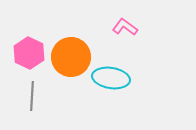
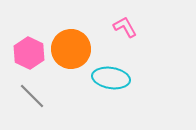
pink L-shape: rotated 25 degrees clockwise
orange circle: moved 8 px up
gray line: rotated 48 degrees counterclockwise
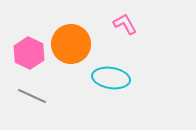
pink L-shape: moved 3 px up
orange circle: moved 5 px up
gray line: rotated 20 degrees counterclockwise
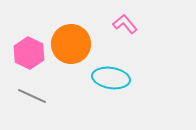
pink L-shape: rotated 10 degrees counterclockwise
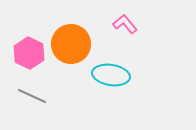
cyan ellipse: moved 3 px up
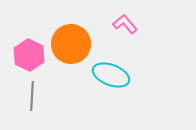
pink hexagon: moved 2 px down
cyan ellipse: rotated 12 degrees clockwise
gray line: rotated 68 degrees clockwise
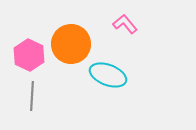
cyan ellipse: moved 3 px left
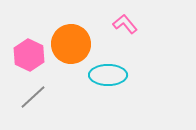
cyan ellipse: rotated 21 degrees counterclockwise
gray line: moved 1 px right, 1 px down; rotated 44 degrees clockwise
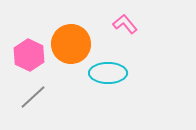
cyan ellipse: moved 2 px up
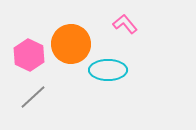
cyan ellipse: moved 3 px up
